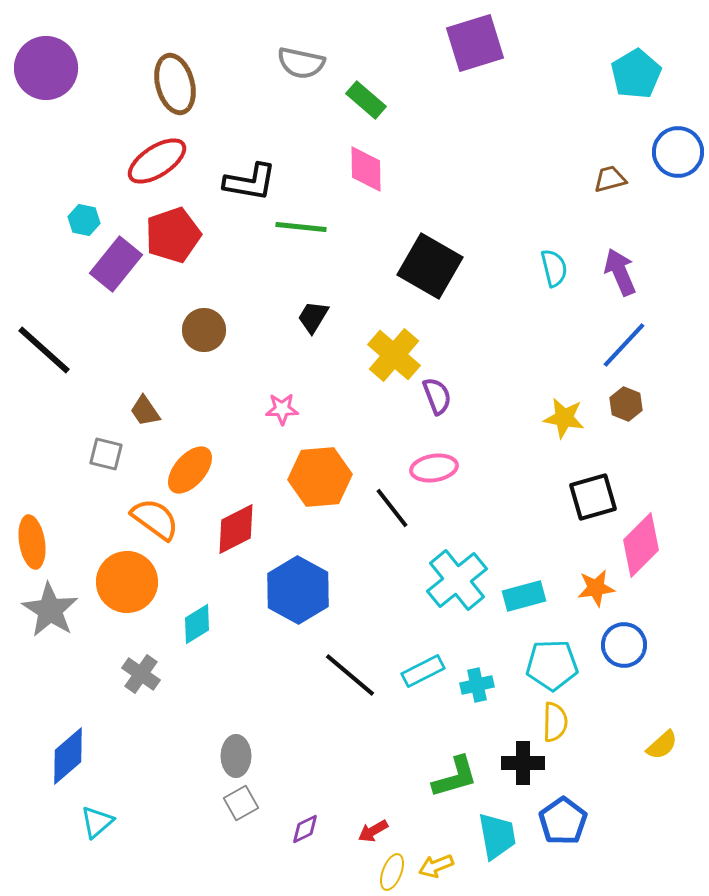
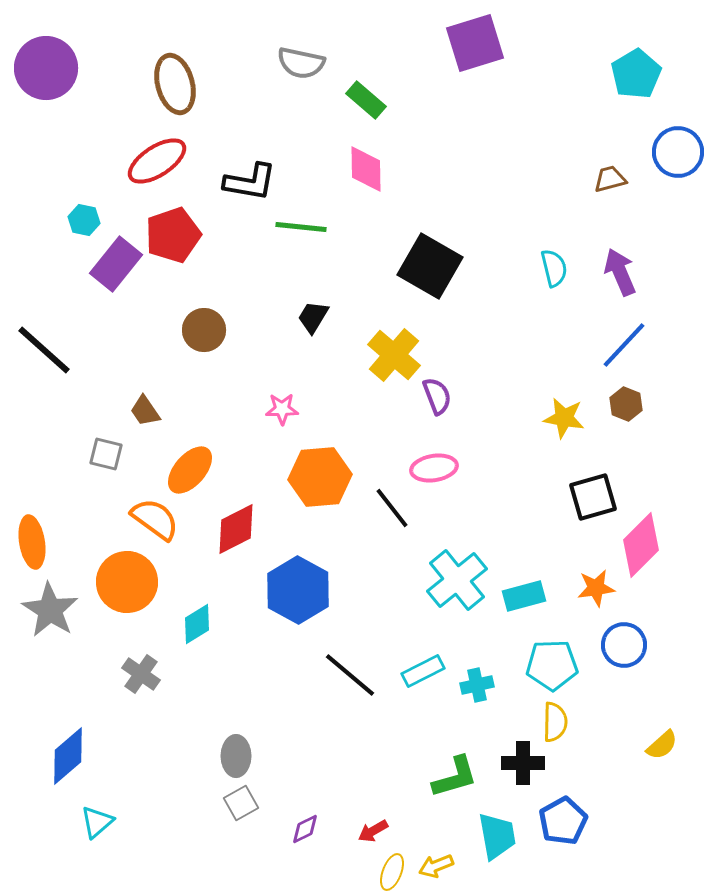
blue pentagon at (563, 821): rotated 6 degrees clockwise
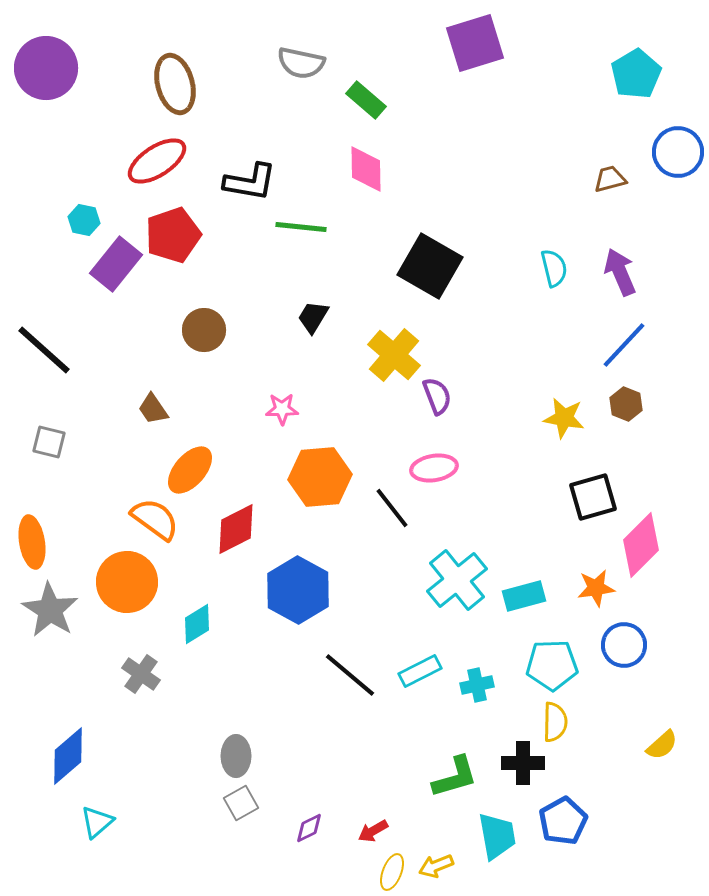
brown trapezoid at (145, 411): moved 8 px right, 2 px up
gray square at (106, 454): moved 57 px left, 12 px up
cyan rectangle at (423, 671): moved 3 px left
purple diamond at (305, 829): moved 4 px right, 1 px up
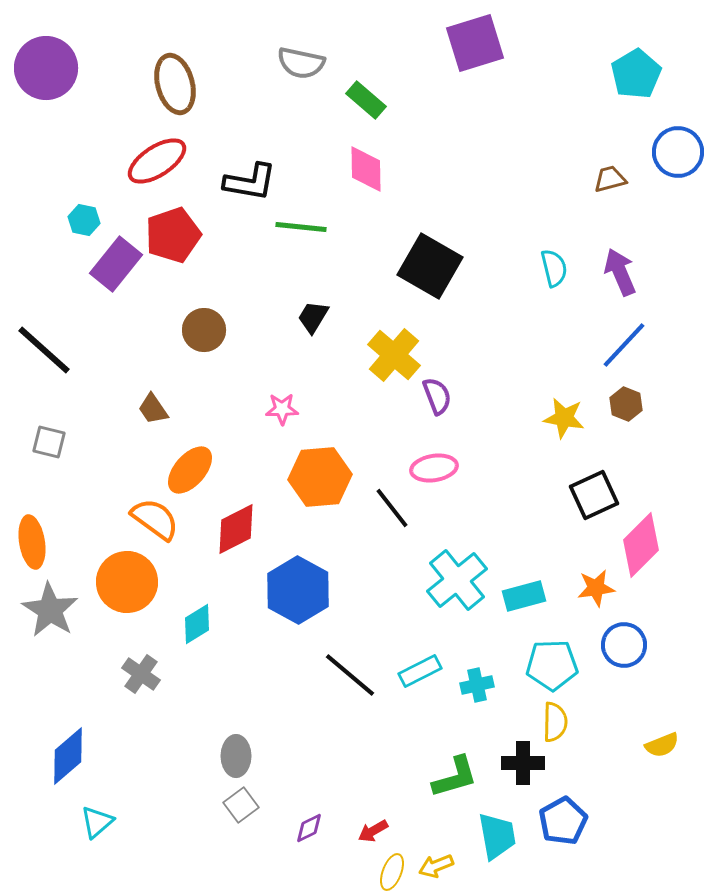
black square at (593, 497): moved 1 px right, 2 px up; rotated 9 degrees counterclockwise
yellow semicircle at (662, 745): rotated 20 degrees clockwise
gray square at (241, 803): moved 2 px down; rotated 8 degrees counterclockwise
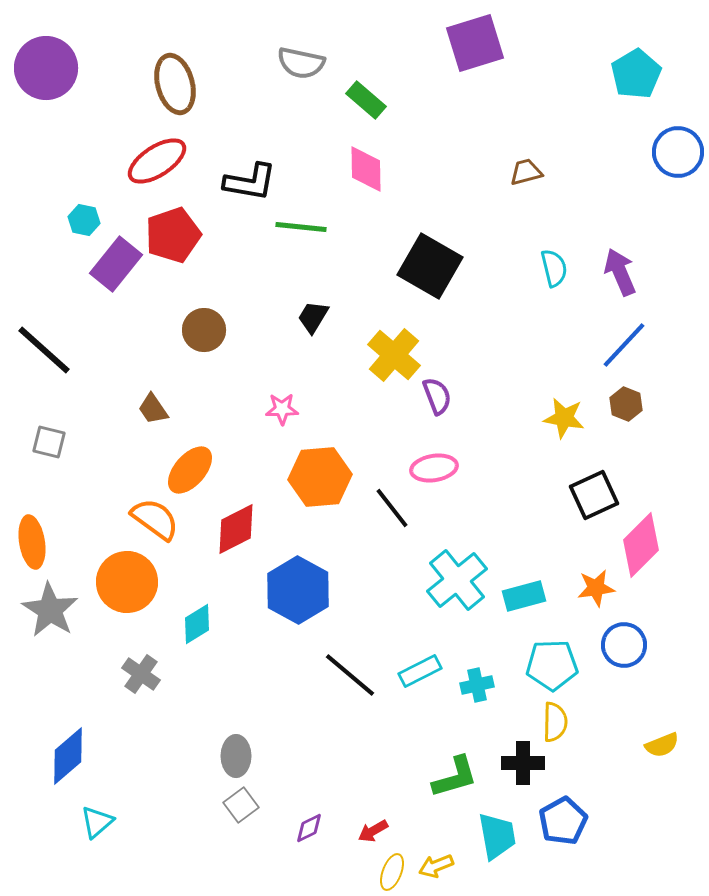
brown trapezoid at (610, 179): moved 84 px left, 7 px up
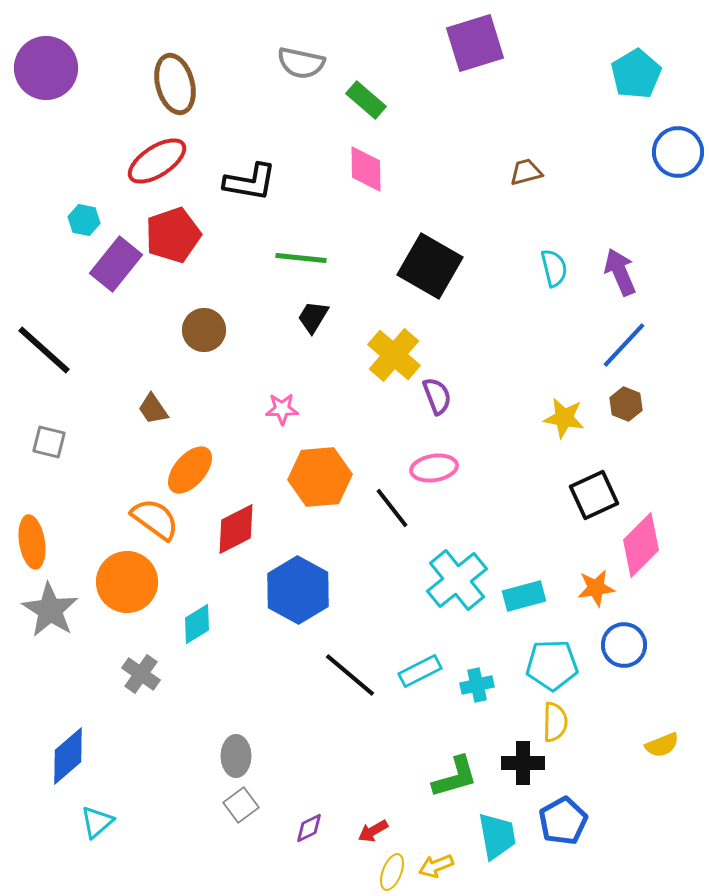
green line at (301, 227): moved 31 px down
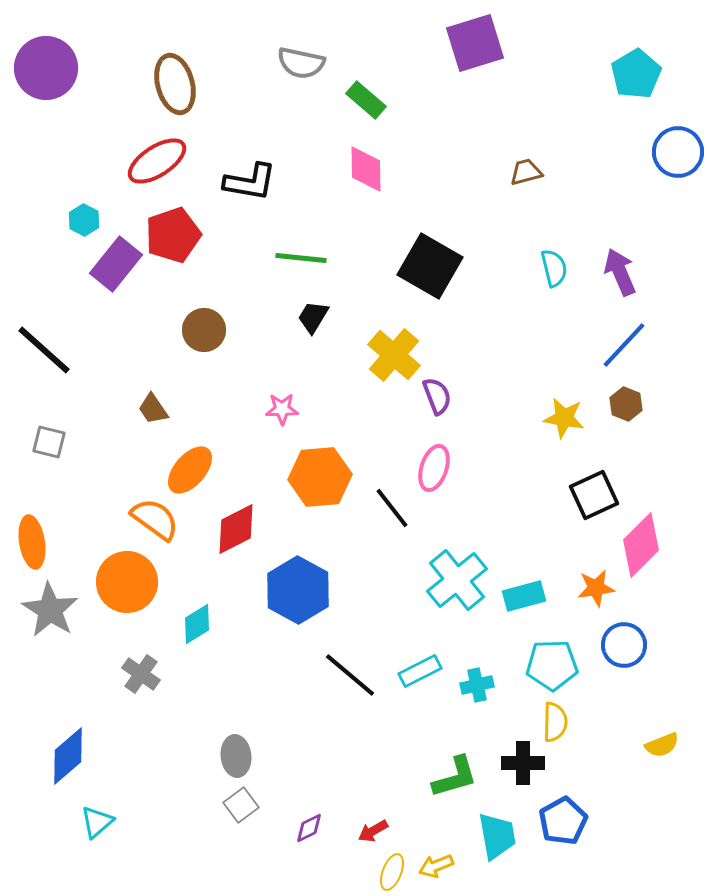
cyan hexagon at (84, 220): rotated 16 degrees clockwise
pink ellipse at (434, 468): rotated 63 degrees counterclockwise
gray ellipse at (236, 756): rotated 6 degrees counterclockwise
